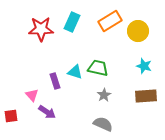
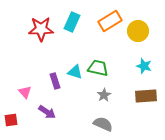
pink triangle: moved 7 px left, 3 px up
red square: moved 4 px down
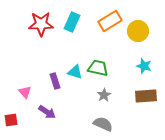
red star: moved 5 px up
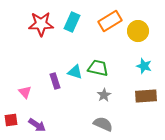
purple arrow: moved 10 px left, 13 px down
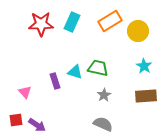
cyan star: rotated 14 degrees clockwise
red square: moved 5 px right
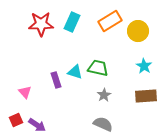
purple rectangle: moved 1 px right, 1 px up
red square: rotated 16 degrees counterclockwise
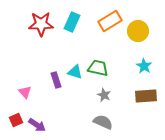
gray star: rotated 16 degrees counterclockwise
gray semicircle: moved 2 px up
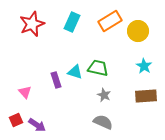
red star: moved 9 px left; rotated 20 degrees counterclockwise
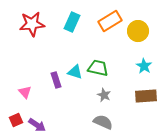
red star: rotated 15 degrees clockwise
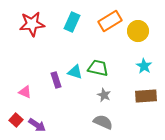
pink triangle: rotated 24 degrees counterclockwise
red square: rotated 24 degrees counterclockwise
